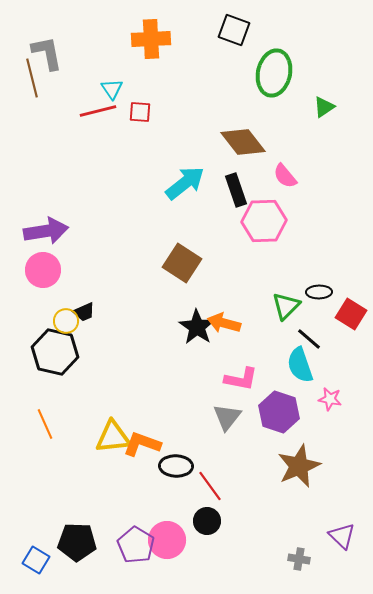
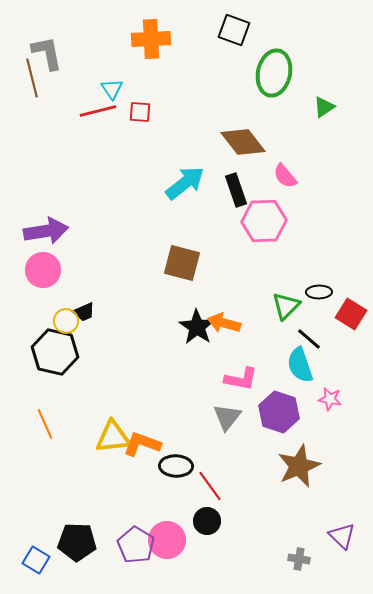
brown square at (182, 263): rotated 18 degrees counterclockwise
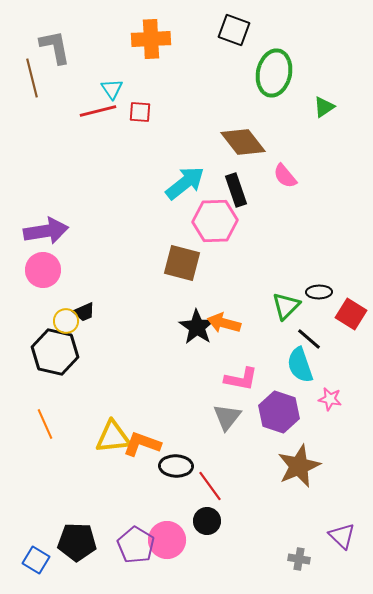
gray L-shape at (47, 53): moved 8 px right, 6 px up
pink hexagon at (264, 221): moved 49 px left
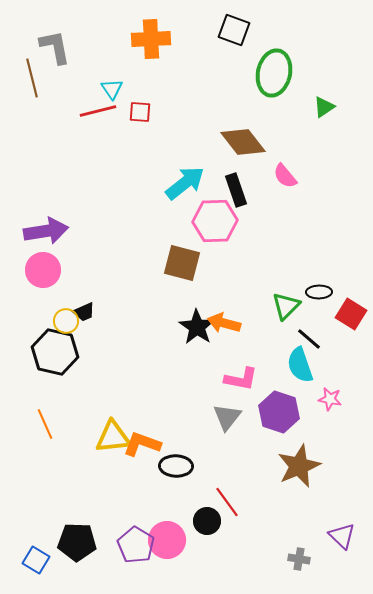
red line at (210, 486): moved 17 px right, 16 px down
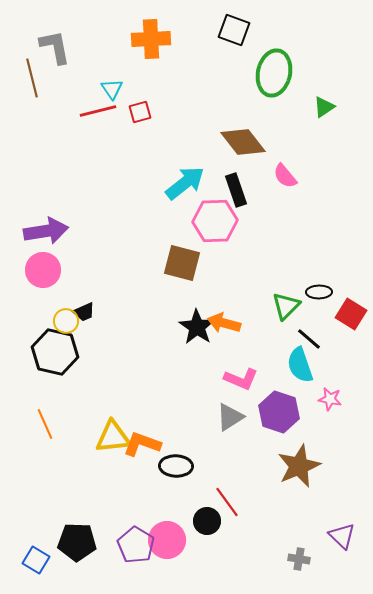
red square at (140, 112): rotated 20 degrees counterclockwise
pink L-shape at (241, 379): rotated 12 degrees clockwise
gray triangle at (227, 417): moved 3 px right; rotated 20 degrees clockwise
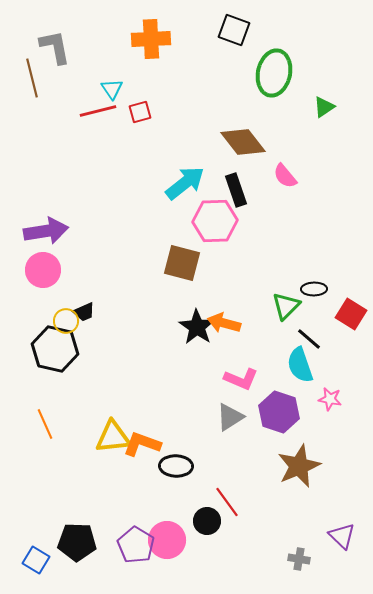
black ellipse at (319, 292): moved 5 px left, 3 px up
black hexagon at (55, 352): moved 3 px up
